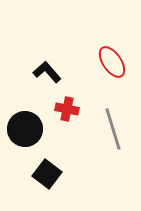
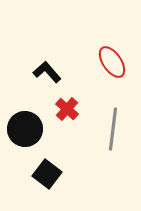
red cross: rotated 30 degrees clockwise
gray line: rotated 24 degrees clockwise
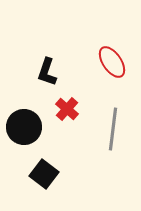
black L-shape: rotated 120 degrees counterclockwise
black circle: moved 1 px left, 2 px up
black square: moved 3 px left
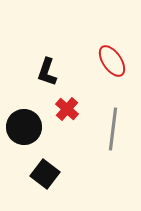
red ellipse: moved 1 px up
black square: moved 1 px right
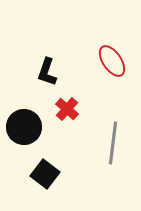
gray line: moved 14 px down
